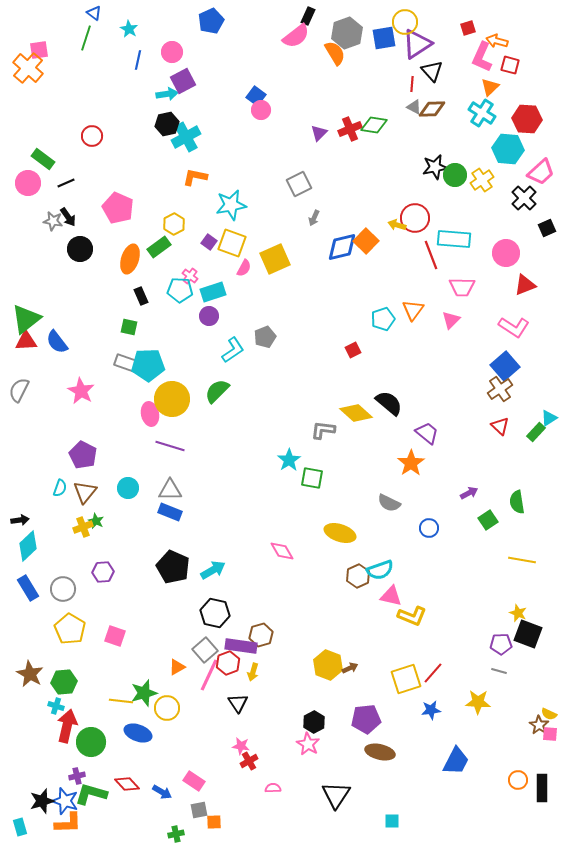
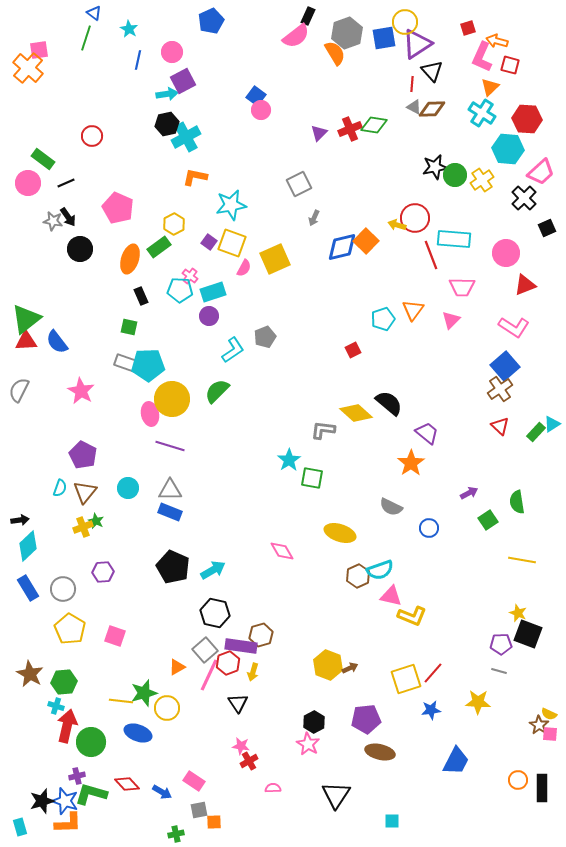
cyan triangle at (549, 418): moved 3 px right, 6 px down
gray semicircle at (389, 503): moved 2 px right, 4 px down
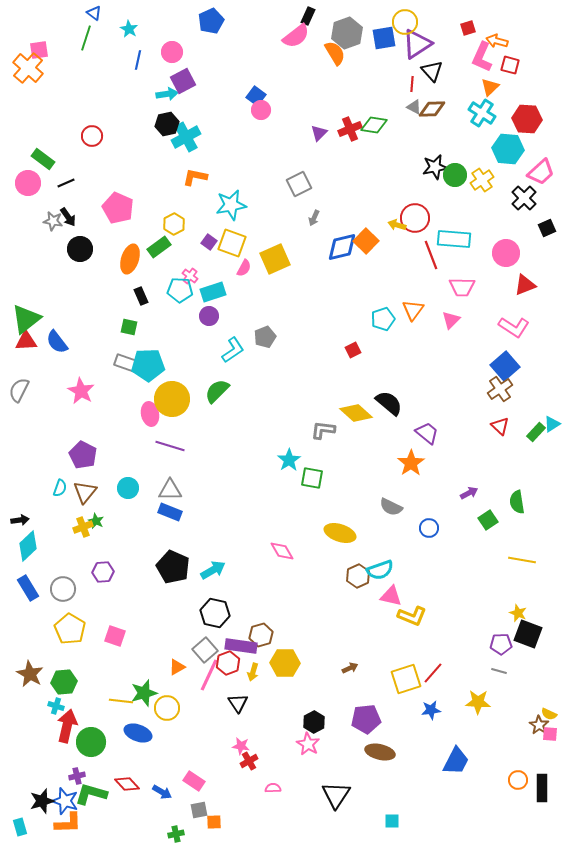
yellow hexagon at (328, 665): moved 43 px left, 2 px up; rotated 20 degrees counterclockwise
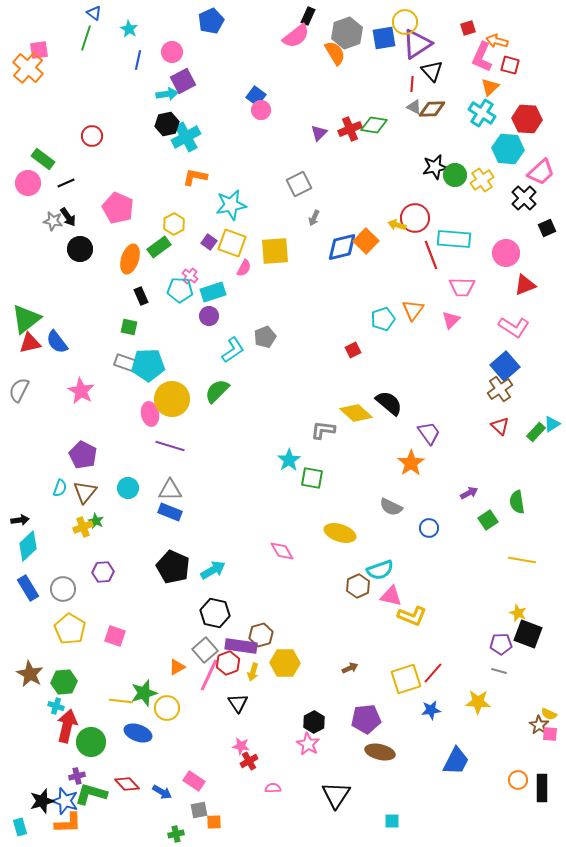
yellow square at (275, 259): moved 8 px up; rotated 20 degrees clockwise
red triangle at (26, 341): moved 4 px right, 2 px down; rotated 10 degrees counterclockwise
purple trapezoid at (427, 433): moved 2 px right; rotated 15 degrees clockwise
brown hexagon at (358, 576): moved 10 px down
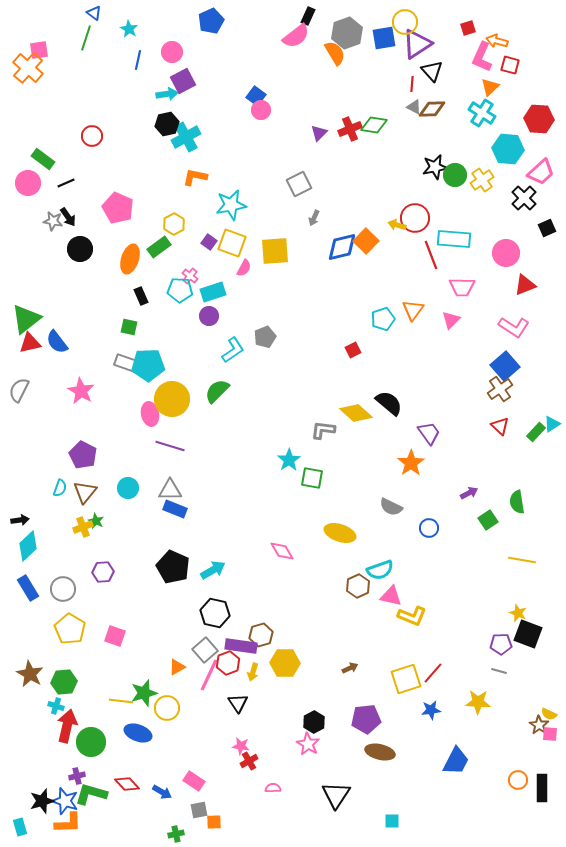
red hexagon at (527, 119): moved 12 px right
blue rectangle at (170, 512): moved 5 px right, 3 px up
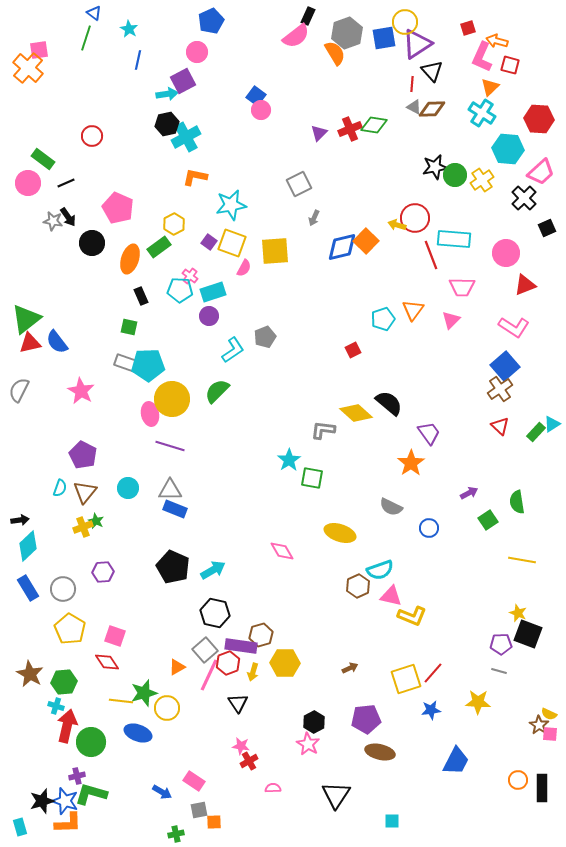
pink circle at (172, 52): moved 25 px right
black circle at (80, 249): moved 12 px right, 6 px up
red diamond at (127, 784): moved 20 px left, 122 px up; rotated 10 degrees clockwise
